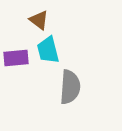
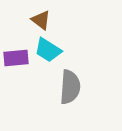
brown triangle: moved 2 px right
cyan trapezoid: rotated 44 degrees counterclockwise
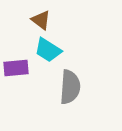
purple rectangle: moved 10 px down
